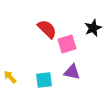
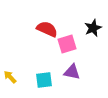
red semicircle: rotated 20 degrees counterclockwise
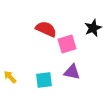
red semicircle: moved 1 px left
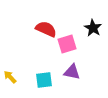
black star: rotated 18 degrees counterclockwise
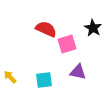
purple triangle: moved 6 px right
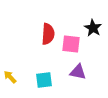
red semicircle: moved 2 px right, 5 px down; rotated 70 degrees clockwise
pink square: moved 4 px right; rotated 24 degrees clockwise
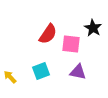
red semicircle: rotated 30 degrees clockwise
cyan square: moved 3 px left, 9 px up; rotated 12 degrees counterclockwise
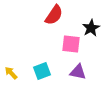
black star: moved 2 px left; rotated 12 degrees clockwise
red semicircle: moved 6 px right, 19 px up
cyan square: moved 1 px right
yellow arrow: moved 1 px right, 4 px up
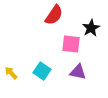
cyan square: rotated 36 degrees counterclockwise
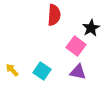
red semicircle: rotated 30 degrees counterclockwise
pink square: moved 5 px right, 2 px down; rotated 30 degrees clockwise
yellow arrow: moved 1 px right, 3 px up
